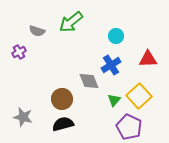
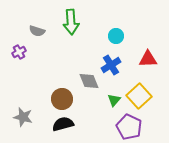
green arrow: rotated 55 degrees counterclockwise
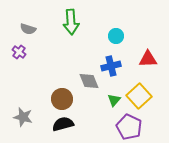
gray semicircle: moved 9 px left, 2 px up
purple cross: rotated 24 degrees counterclockwise
blue cross: moved 1 px down; rotated 18 degrees clockwise
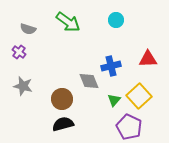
green arrow: moved 3 px left; rotated 50 degrees counterclockwise
cyan circle: moved 16 px up
gray star: moved 31 px up
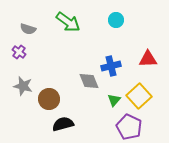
brown circle: moved 13 px left
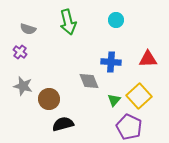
green arrow: rotated 40 degrees clockwise
purple cross: moved 1 px right
blue cross: moved 4 px up; rotated 18 degrees clockwise
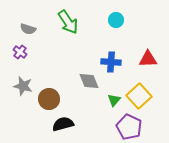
green arrow: rotated 20 degrees counterclockwise
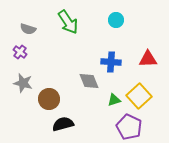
gray star: moved 3 px up
green triangle: rotated 32 degrees clockwise
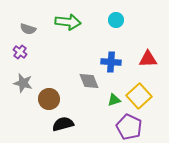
green arrow: rotated 50 degrees counterclockwise
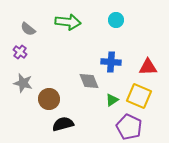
gray semicircle: rotated 21 degrees clockwise
red triangle: moved 8 px down
yellow square: rotated 25 degrees counterclockwise
green triangle: moved 2 px left; rotated 16 degrees counterclockwise
